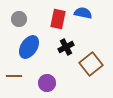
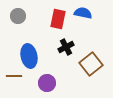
gray circle: moved 1 px left, 3 px up
blue ellipse: moved 9 px down; rotated 45 degrees counterclockwise
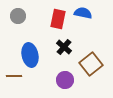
black cross: moved 2 px left; rotated 21 degrees counterclockwise
blue ellipse: moved 1 px right, 1 px up
purple circle: moved 18 px right, 3 px up
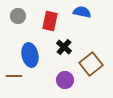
blue semicircle: moved 1 px left, 1 px up
red rectangle: moved 8 px left, 2 px down
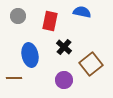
brown line: moved 2 px down
purple circle: moved 1 px left
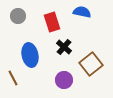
red rectangle: moved 2 px right, 1 px down; rotated 30 degrees counterclockwise
brown line: moved 1 px left; rotated 63 degrees clockwise
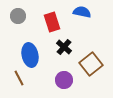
brown line: moved 6 px right
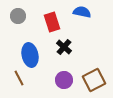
brown square: moved 3 px right, 16 px down; rotated 10 degrees clockwise
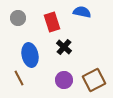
gray circle: moved 2 px down
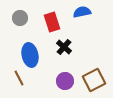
blue semicircle: rotated 24 degrees counterclockwise
gray circle: moved 2 px right
purple circle: moved 1 px right, 1 px down
